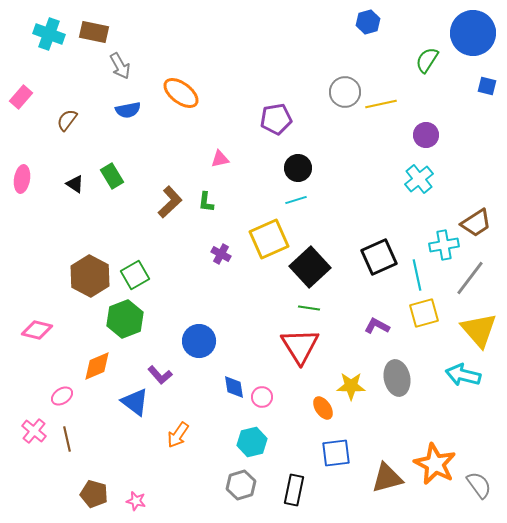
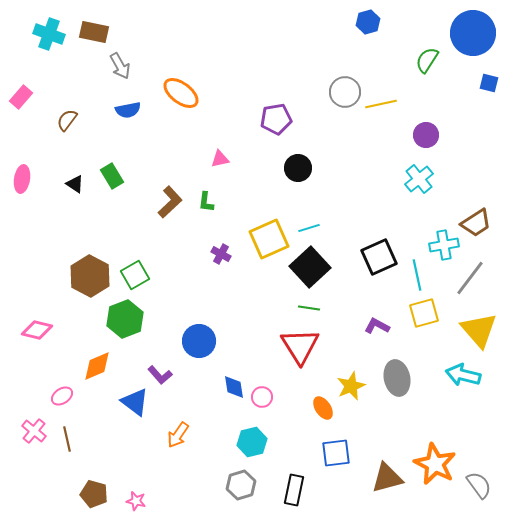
blue square at (487, 86): moved 2 px right, 3 px up
cyan line at (296, 200): moved 13 px right, 28 px down
yellow star at (351, 386): rotated 24 degrees counterclockwise
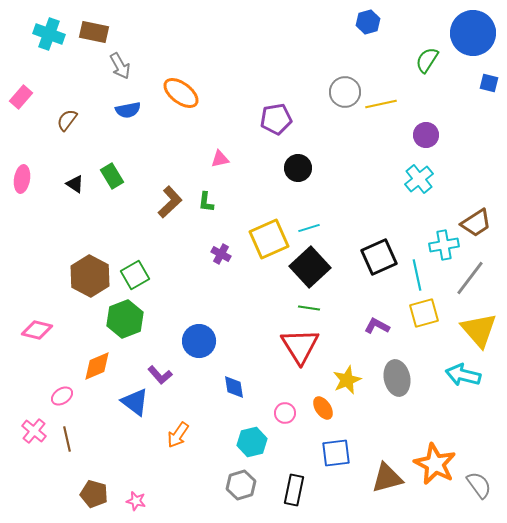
yellow star at (351, 386): moved 4 px left, 6 px up
pink circle at (262, 397): moved 23 px right, 16 px down
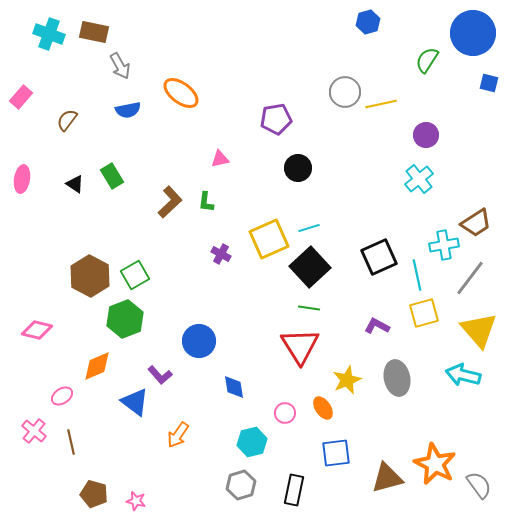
brown line at (67, 439): moved 4 px right, 3 px down
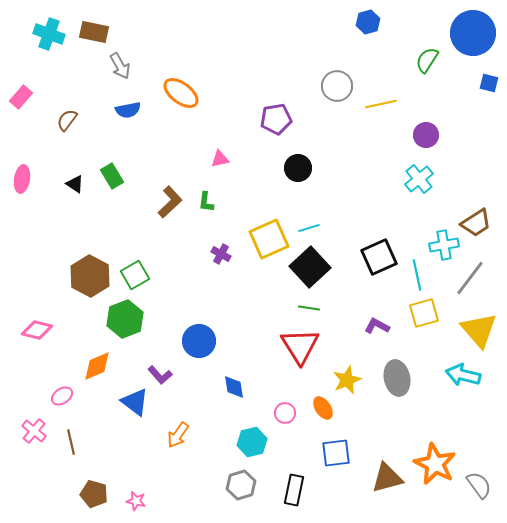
gray circle at (345, 92): moved 8 px left, 6 px up
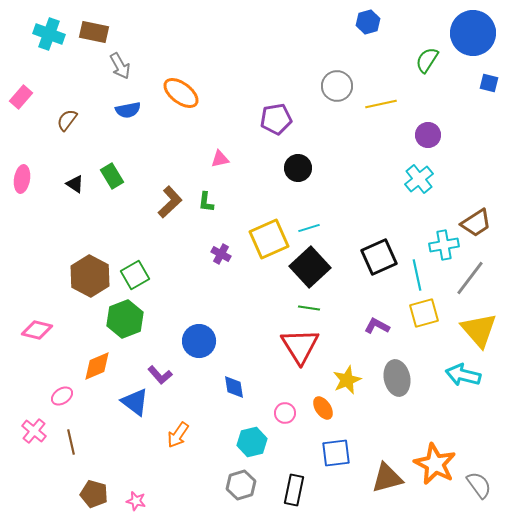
purple circle at (426, 135): moved 2 px right
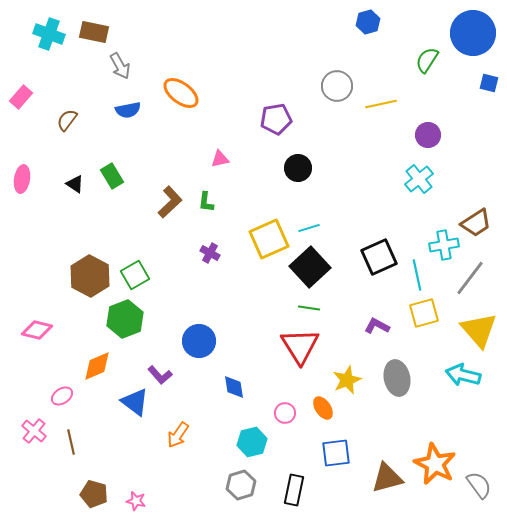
purple cross at (221, 254): moved 11 px left, 1 px up
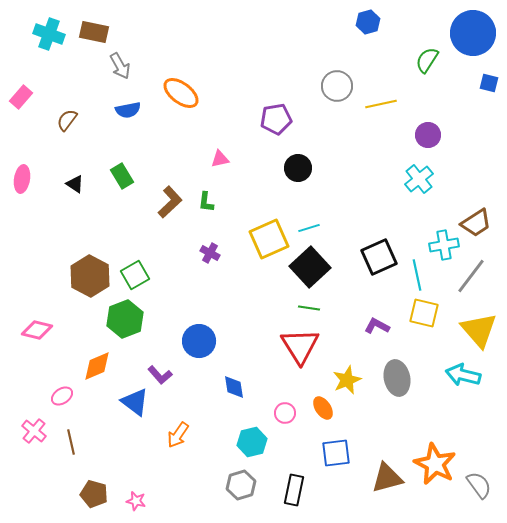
green rectangle at (112, 176): moved 10 px right
gray line at (470, 278): moved 1 px right, 2 px up
yellow square at (424, 313): rotated 28 degrees clockwise
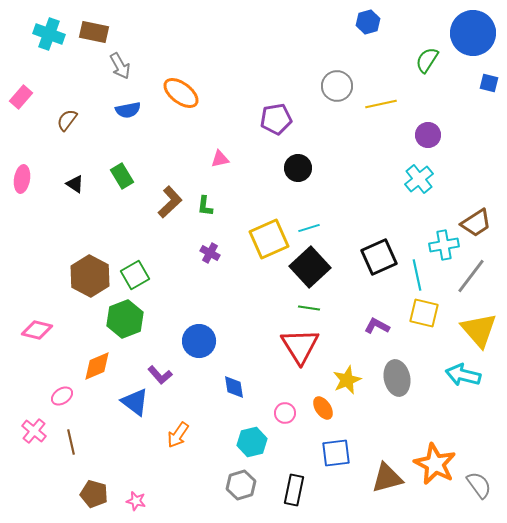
green L-shape at (206, 202): moved 1 px left, 4 px down
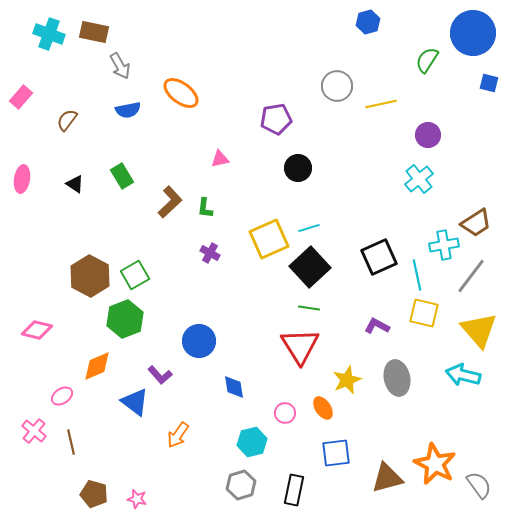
green L-shape at (205, 206): moved 2 px down
pink star at (136, 501): moved 1 px right, 2 px up
